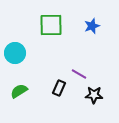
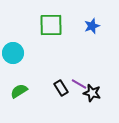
cyan circle: moved 2 px left
purple line: moved 10 px down
black rectangle: moved 2 px right; rotated 56 degrees counterclockwise
black star: moved 2 px left, 2 px up; rotated 12 degrees clockwise
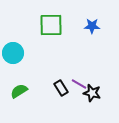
blue star: rotated 21 degrees clockwise
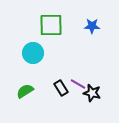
cyan circle: moved 20 px right
purple line: moved 1 px left
green semicircle: moved 6 px right
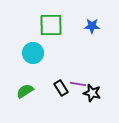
purple line: rotated 21 degrees counterclockwise
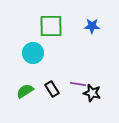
green square: moved 1 px down
black rectangle: moved 9 px left, 1 px down
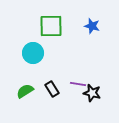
blue star: rotated 14 degrees clockwise
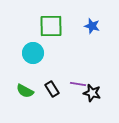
green semicircle: rotated 120 degrees counterclockwise
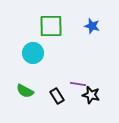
black rectangle: moved 5 px right, 7 px down
black star: moved 1 px left, 2 px down
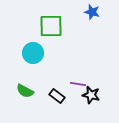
blue star: moved 14 px up
black rectangle: rotated 21 degrees counterclockwise
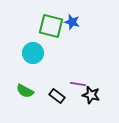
blue star: moved 20 px left, 10 px down
green square: rotated 15 degrees clockwise
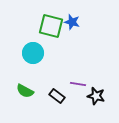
black star: moved 5 px right, 1 px down
